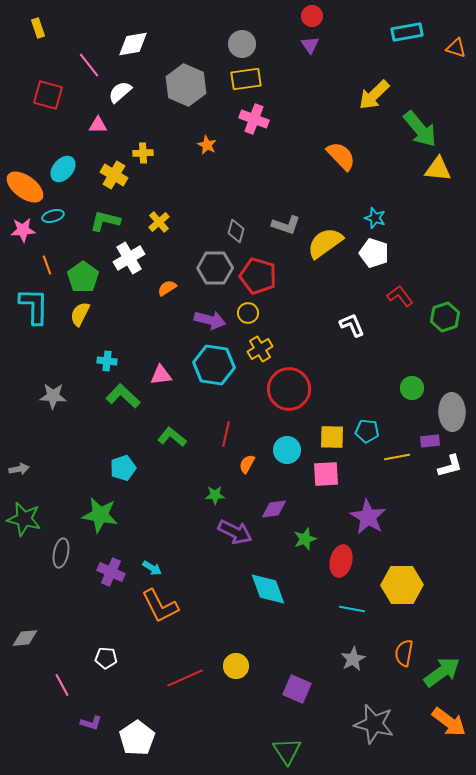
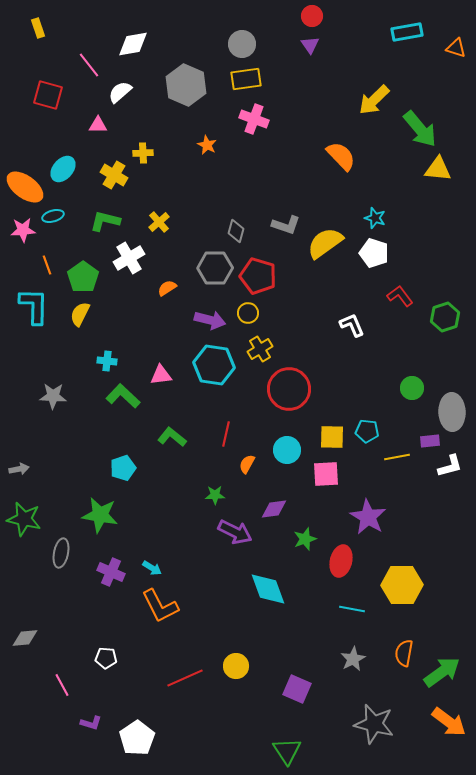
yellow arrow at (374, 95): moved 5 px down
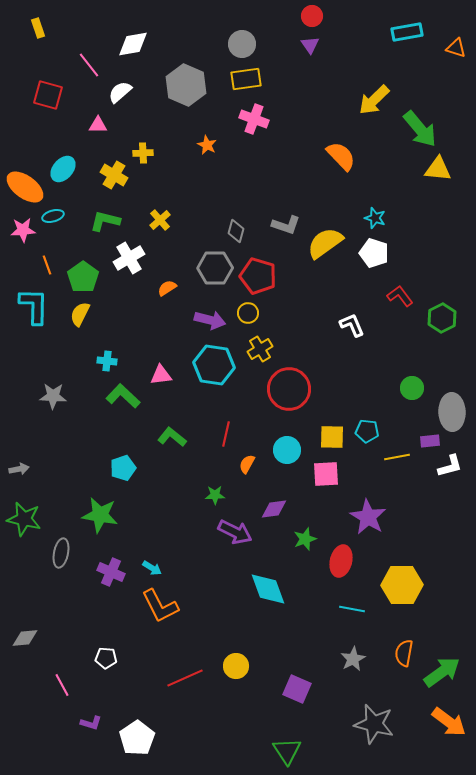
yellow cross at (159, 222): moved 1 px right, 2 px up
green hexagon at (445, 317): moved 3 px left, 1 px down; rotated 8 degrees counterclockwise
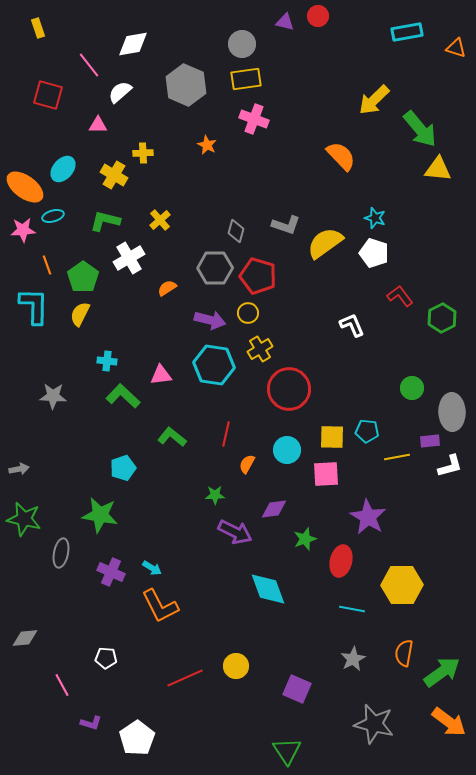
red circle at (312, 16): moved 6 px right
purple triangle at (310, 45): moved 25 px left, 23 px up; rotated 42 degrees counterclockwise
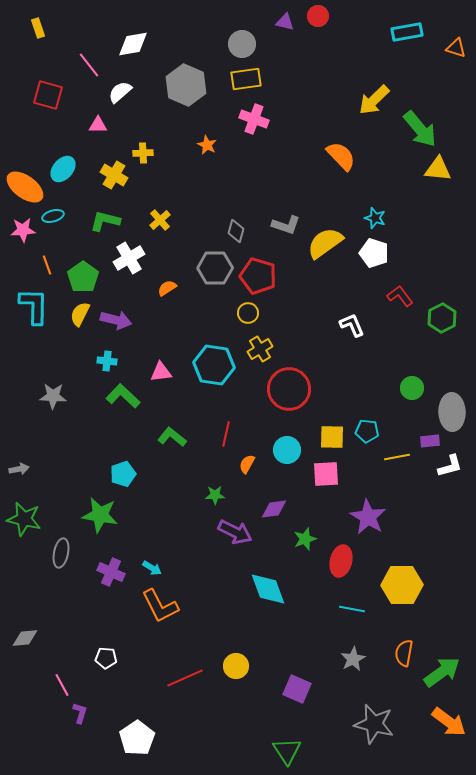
purple arrow at (210, 320): moved 94 px left
pink triangle at (161, 375): moved 3 px up
cyan pentagon at (123, 468): moved 6 px down
purple L-shape at (91, 723): moved 11 px left, 10 px up; rotated 90 degrees counterclockwise
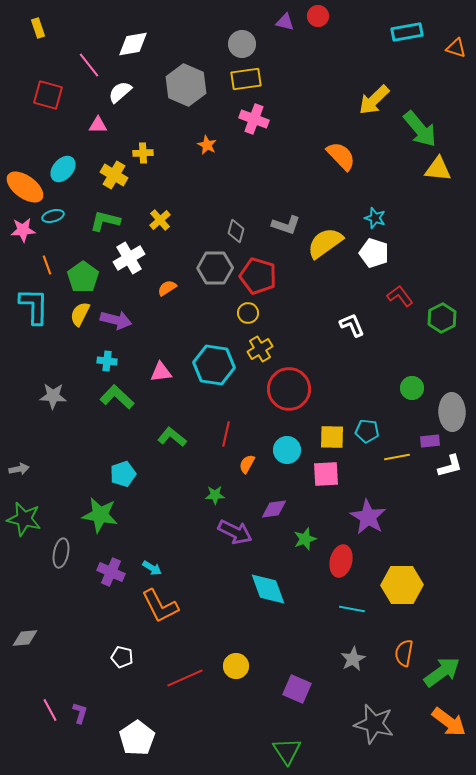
green L-shape at (123, 396): moved 6 px left, 1 px down
white pentagon at (106, 658): moved 16 px right, 1 px up; rotated 10 degrees clockwise
pink line at (62, 685): moved 12 px left, 25 px down
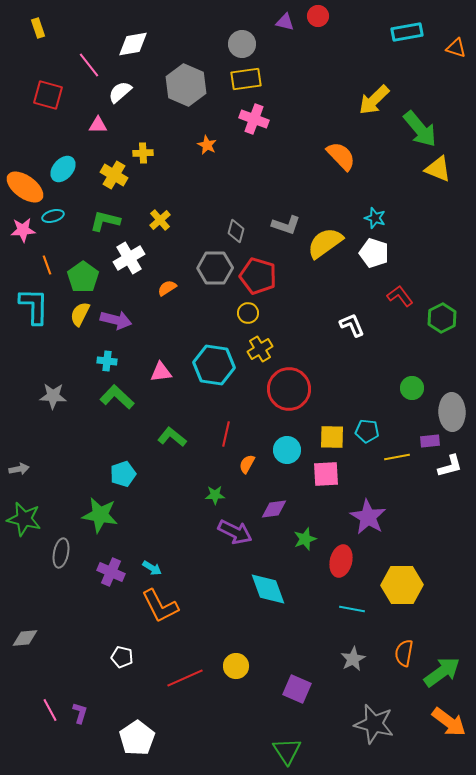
yellow triangle at (438, 169): rotated 16 degrees clockwise
